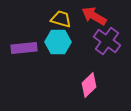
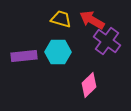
red arrow: moved 2 px left, 4 px down
cyan hexagon: moved 10 px down
purple rectangle: moved 8 px down
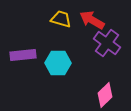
purple cross: moved 2 px down
cyan hexagon: moved 11 px down
purple rectangle: moved 1 px left, 1 px up
pink diamond: moved 16 px right, 10 px down
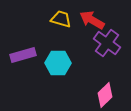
purple rectangle: rotated 10 degrees counterclockwise
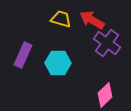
purple rectangle: rotated 50 degrees counterclockwise
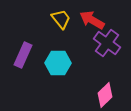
yellow trapezoid: rotated 35 degrees clockwise
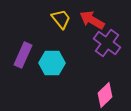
cyan hexagon: moved 6 px left
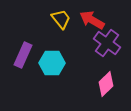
pink diamond: moved 1 px right, 11 px up
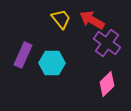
pink diamond: moved 1 px right
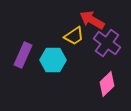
yellow trapezoid: moved 13 px right, 17 px down; rotated 95 degrees clockwise
cyan hexagon: moved 1 px right, 3 px up
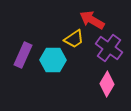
yellow trapezoid: moved 3 px down
purple cross: moved 2 px right, 5 px down
pink diamond: rotated 15 degrees counterclockwise
